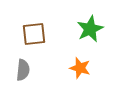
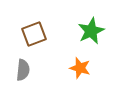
green star: moved 1 px right, 2 px down
brown square: rotated 15 degrees counterclockwise
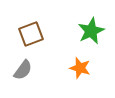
brown square: moved 3 px left
gray semicircle: rotated 30 degrees clockwise
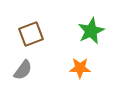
orange star: rotated 15 degrees counterclockwise
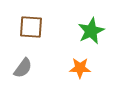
brown square: moved 7 px up; rotated 25 degrees clockwise
gray semicircle: moved 2 px up
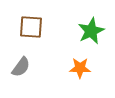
gray semicircle: moved 2 px left, 1 px up
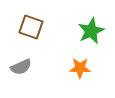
brown square: rotated 15 degrees clockwise
gray semicircle: rotated 30 degrees clockwise
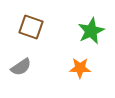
gray semicircle: rotated 10 degrees counterclockwise
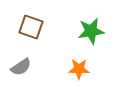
green star: rotated 16 degrees clockwise
orange star: moved 1 px left, 1 px down
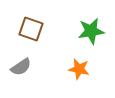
brown square: moved 2 px down
orange star: rotated 10 degrees clockwise
